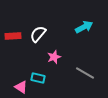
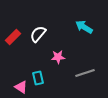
cyan arrow: rotated 120 degrees counterclockwise
red rectangle: moved 1 px down; rotated 42 degrees counterclockwise
pink star: moved 4 px right; rotated 16 degrees clockwise
gray line: rotated 48 degrees counterclockwise
cyan rectangle: rotated 64 degrees clockwise
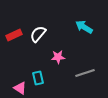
red rectangle: moved 1 px right, 2 px up; rotated 21 degrees clockwise
pink triangle: moved 1 px left, 1 px down
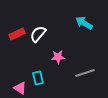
cyan arrow: moved 4 px up
red rectangle: moved 3 px right, 1 px up
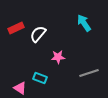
cyan arrow: rotated 24 degrees clockwise
red rectangle: moved 1 px left, 6 px up
gray line: moved 4 px right
cyan rectangle: moved 2 px right; rotated 56 degrees counterclockwise
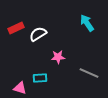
cyan arrow: moved 3 px right
white semicircle: rotated 18 degrees clockwise
gray line: rotated 42 degrees clockwise
cyan rectangle: rotated 24 degrees counterclockwise
pink triangle: rotated 16 degrees counterclockwise
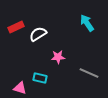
red rectangle: moved 1 px up
cyan rectangle: rotated 16 degrees clockwise
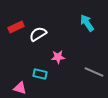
gray line: moved 5 px right, 1 px up
cyan rectangle: moved 4 px up
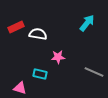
cyan arrow: rotated 72 degrees clockwise
white semicircle: rotated 42 degrees clockwise
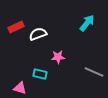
white semicircle: rotated 30 degrees counterclockwise
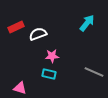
pink star: moved 6 px left, 1 px up
cyan rectangle: moved 9 px right
